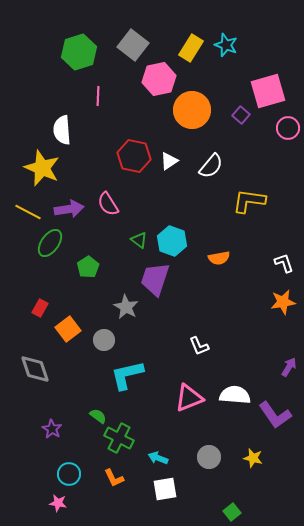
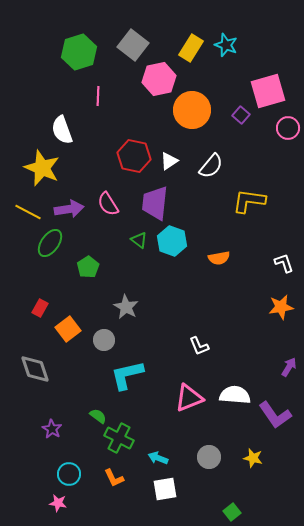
white semicircle at (62, 130): rotated 16 degrees counterclockwise
purple trapezoid at (155, 279): moved 76 px up; rotated 12 degrees counterclockwise
orange star at (283, 302): moved 2 px left, 5 px down
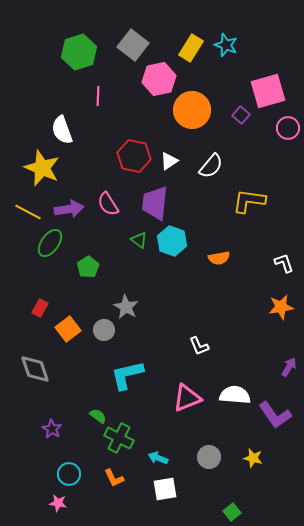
gray circle at (104, 340): moved 10 px up
pink triangle at (189, 398): moved 2 px left
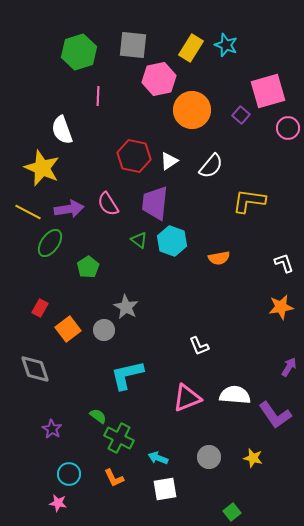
gray square at (133, 45): rotated 32 degrees counterclockwise
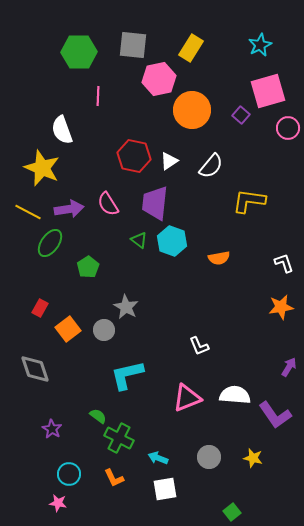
cyan star at (226, 45): moved 34 px right; rotated 25 degrees clockwise
green hexagon at (79, 52): rotated 16 degrees clockwise
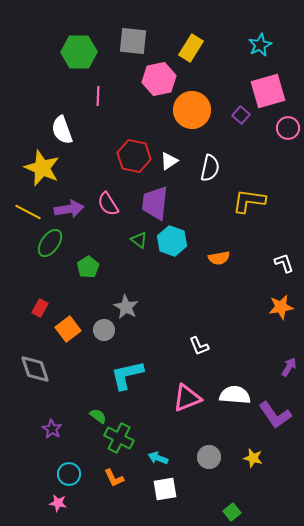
gray square at (133, 45): moved 4 px up
white semicircle at (211, 166): moved 1 px left, 2 px down; rotated 28 degrees counterclockwise
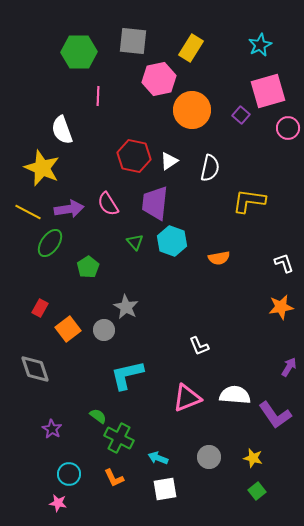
green triangle at (139, 240): moved 4 px left, 2 px down; rotated 12 degrees clockwise
green square at (232, 512): moved 25 px right, 21 px up
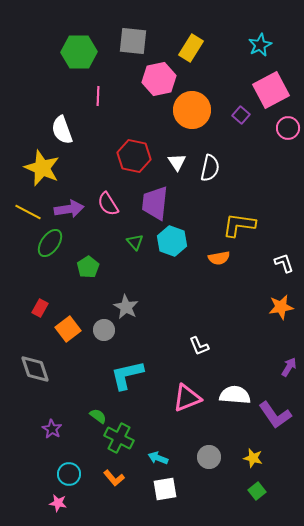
pink square at (268, 91): moved 3 px right, 1 px up; rotated 12 degrees counterclockwise
white triangle at (169, 161): moved 8 px right, 1 px down; rotated 30 degrees counterclockwise
yellow L-shape at (249, 201): moved 10 px left, 24 px down
orange L-shape at (114, 478): rotated 15 degrees counterclockwise
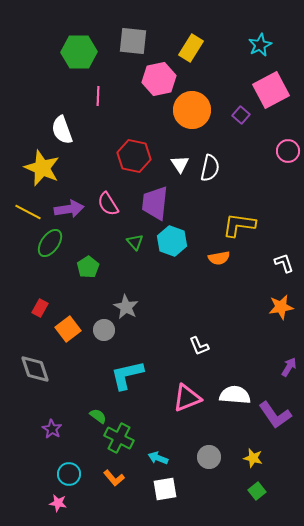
pink circle at (288, 128): moved 23 px down
white triangle at (177, 162): moved 3 px right, 2 px down
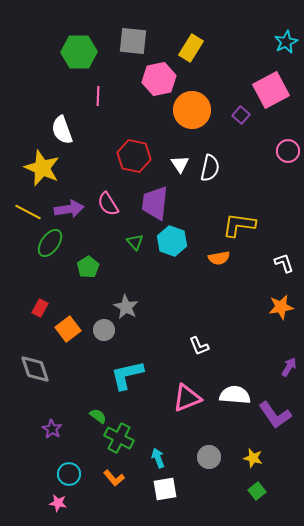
cyan star at (260, 45): moved 26 px right, 3 px up
cyan arrow at (158, 458): rotated 48 degrees clockwise
